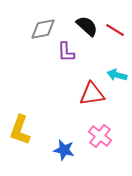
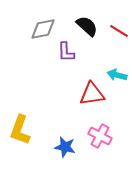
red line: moved 4 px right, 1 px down
pink cross: rotated 10 degrees counterclockwise
blue star: moved 1 px right, 3 px up
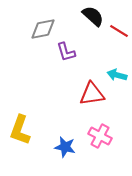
black semicircle: moved 6 px right, 10 px up
purple L-shape: rotated 15 degrees counterclockwise
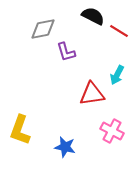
black semicircle: rotated 15 degrees counterclockwise
cyan arrow: rotated 78 degrees counterclockwise
pink cross: moved 12 px right, 5 px up
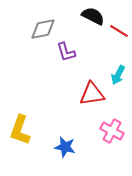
cyan arrow: moved 1 px right
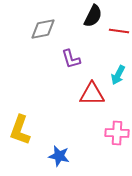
black semicircle: rotated 90 degrees clockwise
red line: rotated 24 degrees counterclockwise
purple L-shape: moved 5 px right, 7 px down
red triangle: rotated 8 degrees clockwise
pink cross: moved 5 px right, 2 px down; rotated 25 degrees counterclockwise
blue star: moved 6 px left, 9 px down
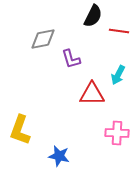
gray diamond: moved 10 px down
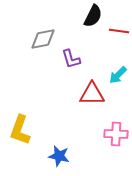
cyan arrow: rotated 18 degrees clockwise
pink cross: moved 1 px left, 1 px down
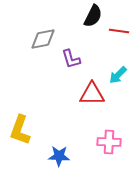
pink cross: moved 7 px left, 8 px down
blue star: rotated 10 degrees counterclockwise
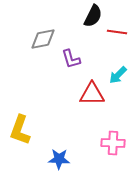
red line: moved 2 px left, 1 px down
pink cross: moved 4 px right, 1 px down
blue star: moved 3 px down
